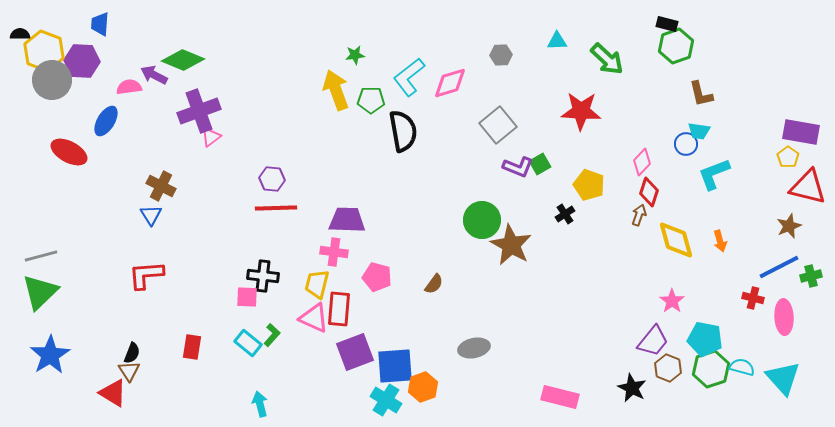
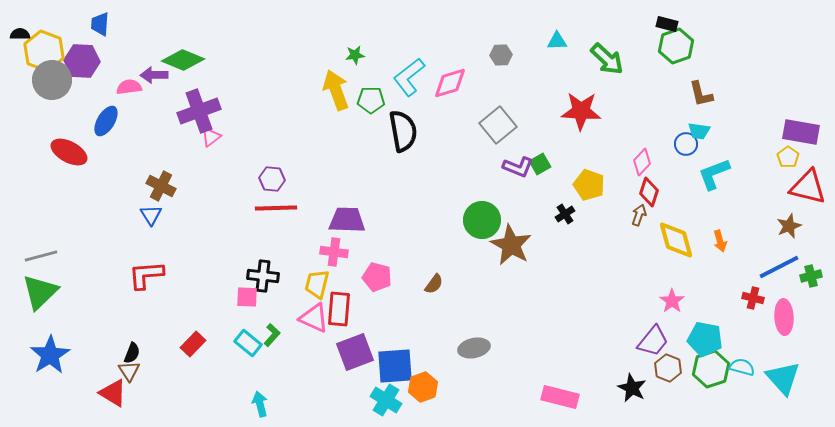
purple arrow at (154, 75): rotated 28 degrees counterclockwise
red rectangle at (192, 347): moved 1 px right, 3 px up; rotated 35 degrees clockwise
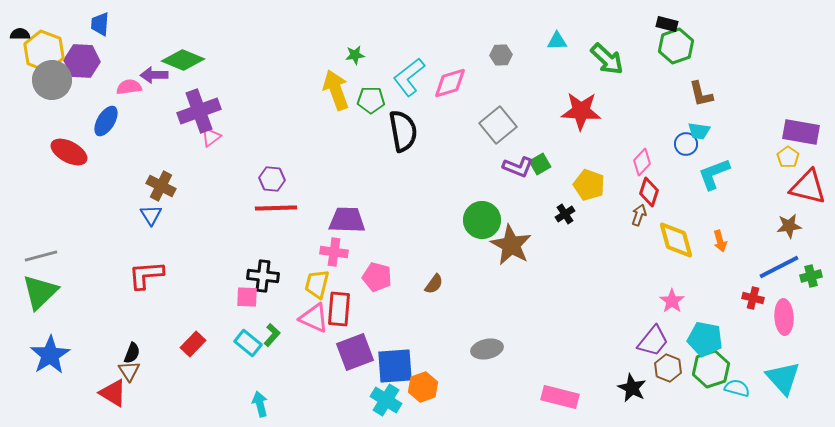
brown star at (789, 226): rotated 15 degrees clockwise
gray ellipse at (474, 348): moved 13 px right, 1 px down
cyan semicircle at (742, 367): moved 5 px left, 21 px down
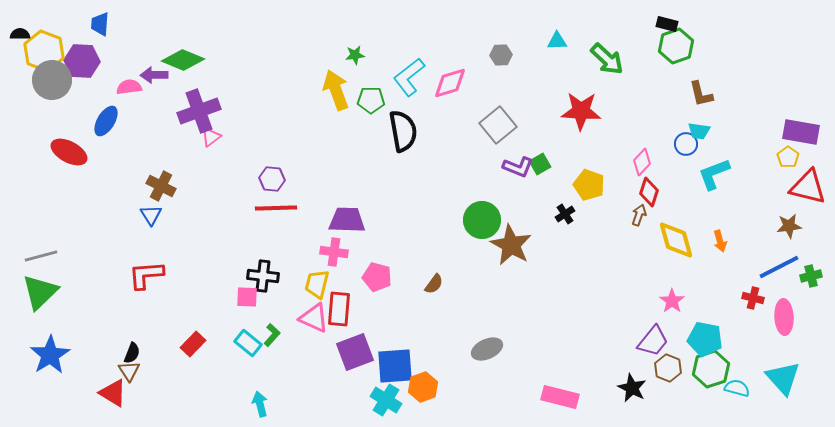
gray ellipse at (487, 349): rotated 12 degrees counterclockwise
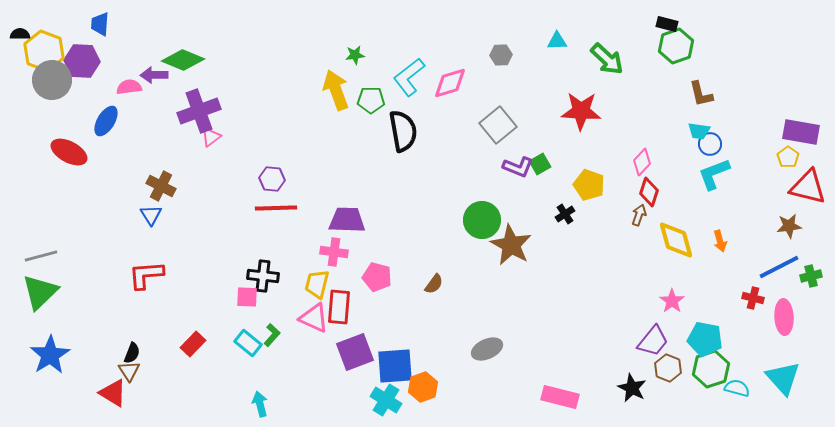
blue circle at (686, 144): moved 24 px right
red rectangle at (339, 309): moved 2 px up
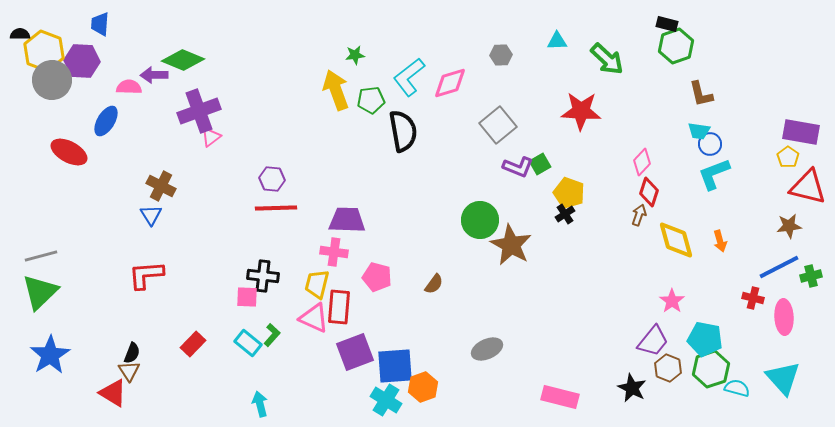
pink semicircle at (129, 87): rotated 10 degrees clockwise
green pentagon at (371, 100): rotated 8 degrees counterclockwise
yellow pentagon at (589, 185): moved 20 px left, 8 px down
green circle at (482, 220): moved 2 px left
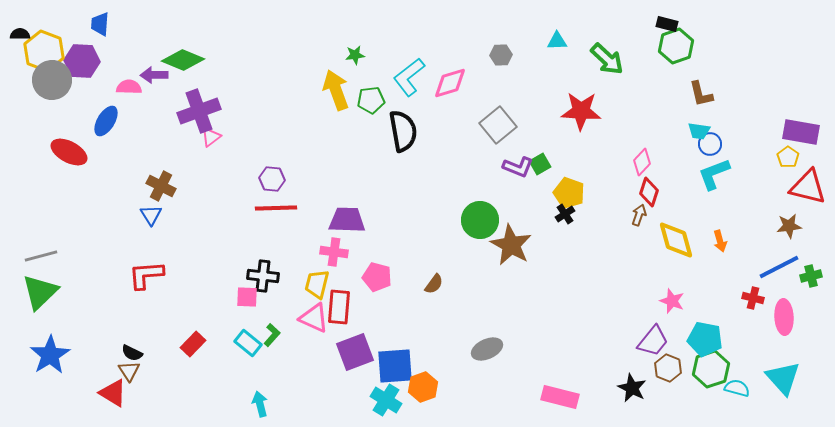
pink star at (672, 301): rotated 15 degrees counterclockwise
black semicircle at (132, 353): rotated 95 degrees clockwise
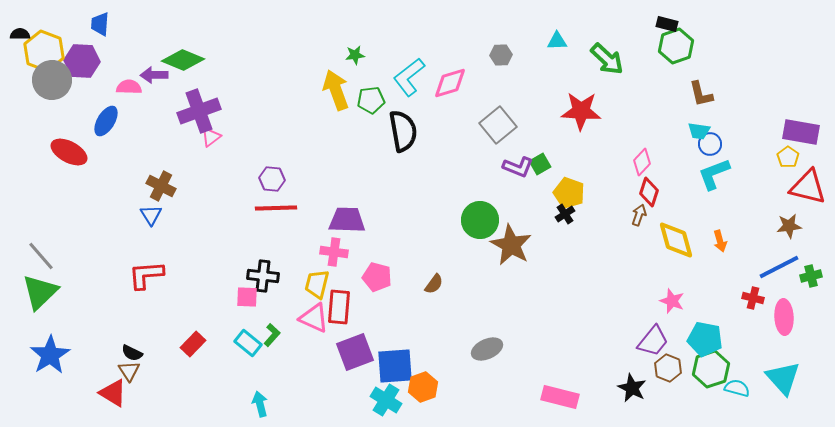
gray line at (41, 256): rotated 64 degrees clockwise
